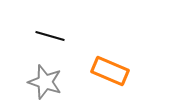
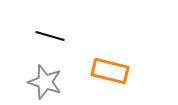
orange rectangle: rotated 9 degrees counterclockwise
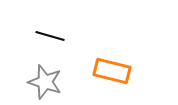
orange rectangle: moved 2 px right
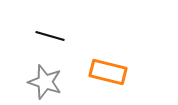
orange rectangle: moved 4 px left, 1 px down
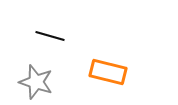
gray star: moved 9 px left
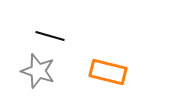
gray star: moved 2 px right, 11 px up
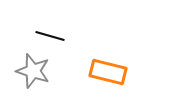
gray star: moved 5 px left
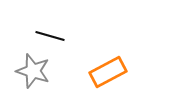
orange rectangle: rotated 42 degrees counterclockwise
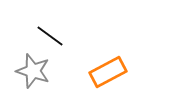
black line: rotated 20 degrees clockwise
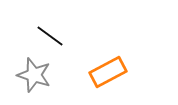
gray star: moved 1 px right, 4 px down
